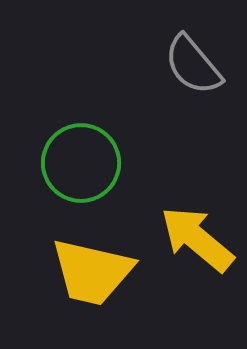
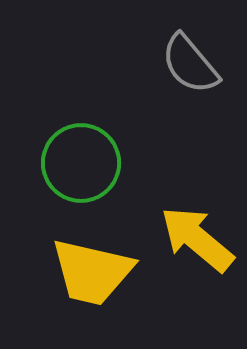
gray semicircle: moved 3 px left, 1 px up
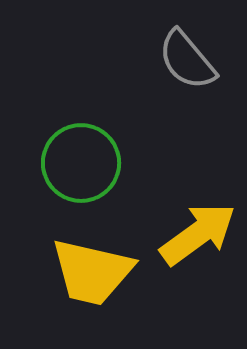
gray semicircle: moved 3 px left, 4 px up
yellow arrow: moved 1 px right, 5 px up; rotated 104 degrees clockwise
